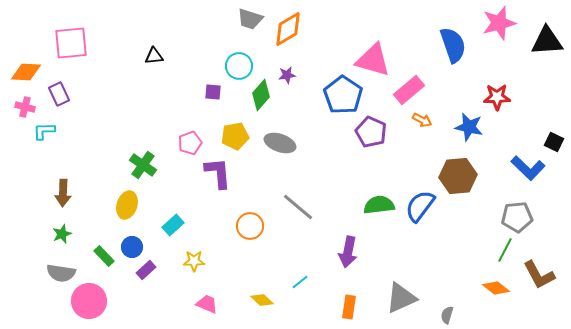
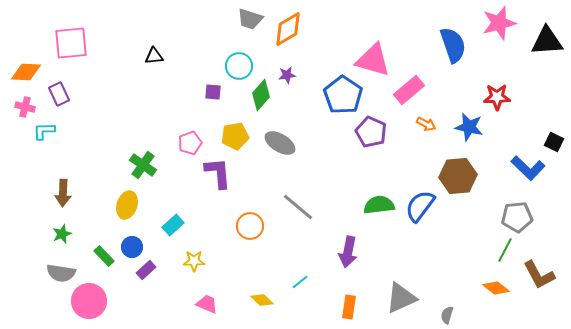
orange arrow at (422, 120): moved 4 px right, 4 px down
gray ellipse at (280, 143): rotated 12 degrees clockwise
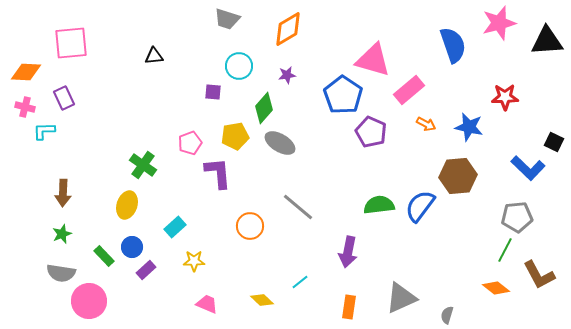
gray trapezoid at (250, 19): moved 23 px left
purple rectangle at (59, 94): moved 5 px right, 4 px down
green diamond at (261, 95): moved 3 px right, 13 px down
red star at (497, 97): moved 8 px right
cyan rectangle at (173, 225): moved 2 px right, 2 px down
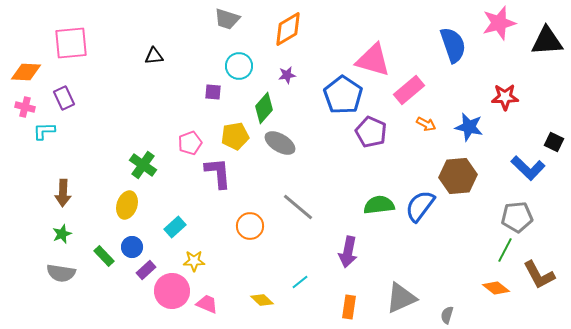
pink circle at (89, 301): moved 83 px right, 10 px up
